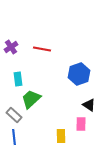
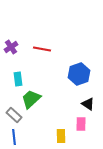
black triangle: moved 1 px left, 1 px up
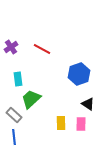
red line: rotated 18 degrees clockwise
yellow rectangle: moved 13 px up
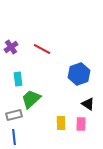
gray rectangle: rotated 56 degrees counterclockwise
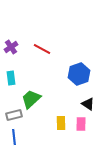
cyan rectangle: moved 7 px left, 1 px up
